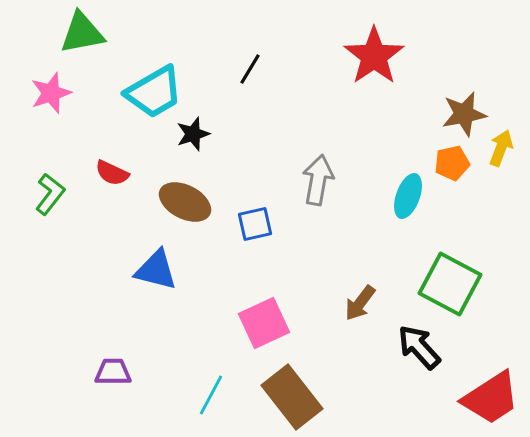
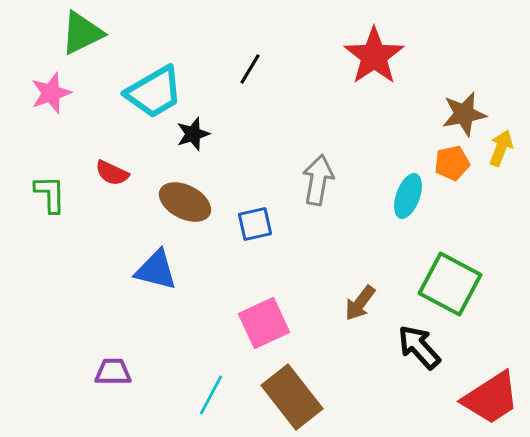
green triangle: rotated 15 degrees counterclockwise
green L-shape: rotated 39 degrees counterclockwise
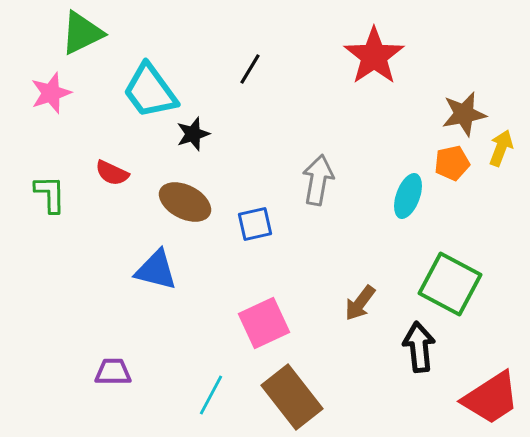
cyan trapezoid: moved 4 px left, 1 px up; rotated 84 degrees clockwise
black arrow: rotated 36 degrees clockwise
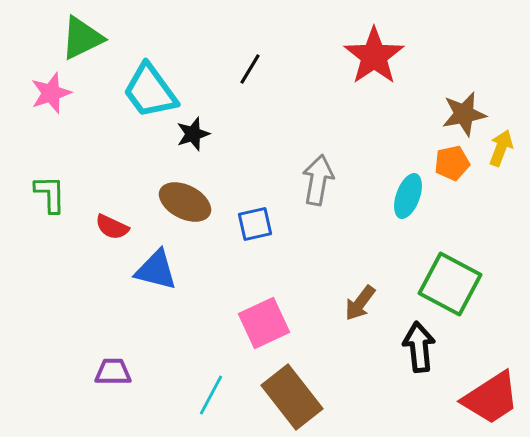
green triangle: moved 5 px down
red semicircle: moved 54 px down
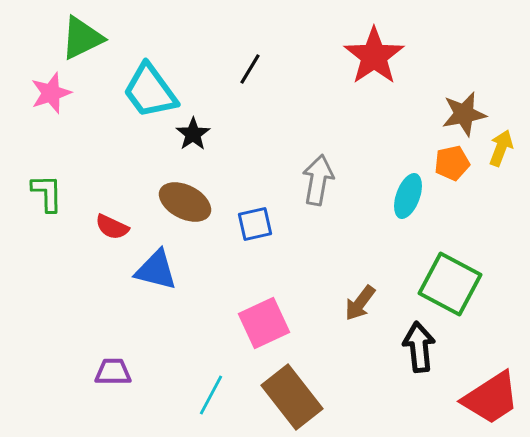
black star: rotated 16 degrees counterclockwise
green L-shape: moved 3 px left, 1 px up
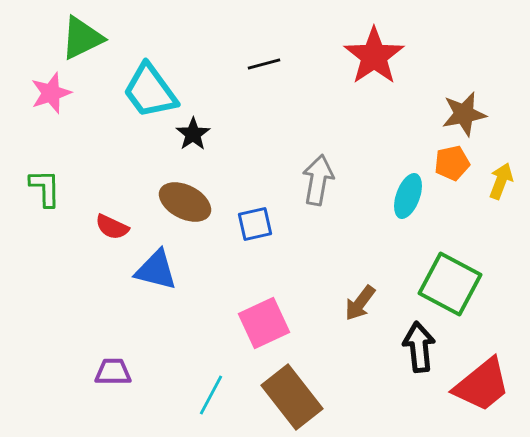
black line: moved 14 px right, 5 px up; rotated 44 degrees clockwise
yellow arrow: moved 33 px down
green L-shape: moved 2 px left, 5 px up
red trapezoid: moved 9 px left, 13 px up; rotated 6 degrees counterclockwise
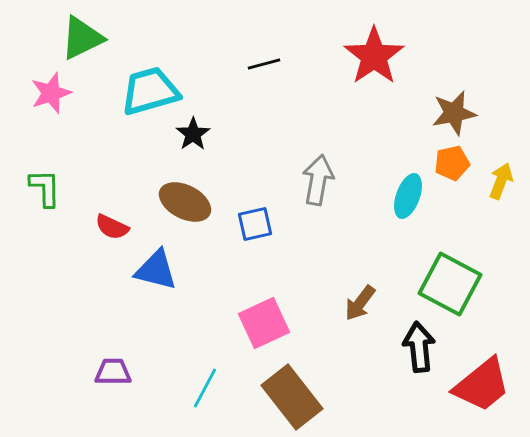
cyan trapezoid: rotated 110 degrees clockwise
brown star: moved 10 px left, 1 px up
cyan line: moved 6 px left, 7 px up
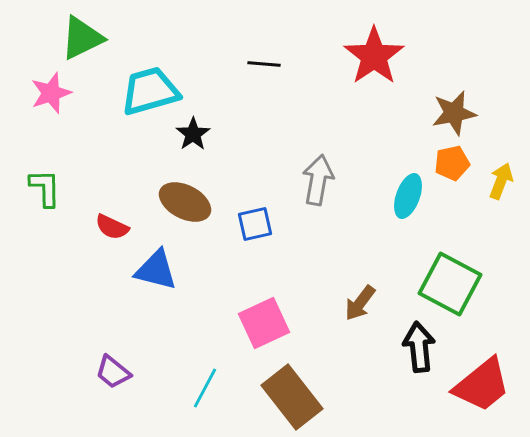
black line: rotated 20 degrees clockwise
purple trapezoid: rotated 141 degrees counterclockwise
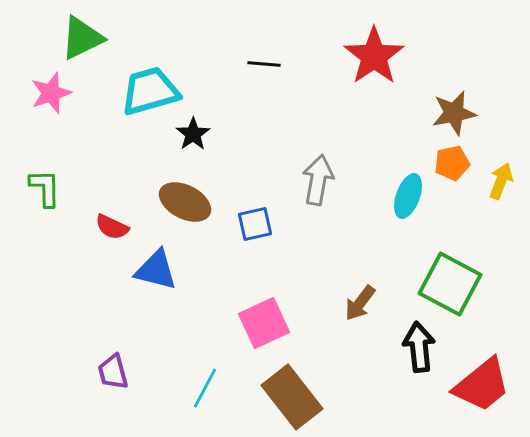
purple trapezoid: rotated 36 degrees clockwise
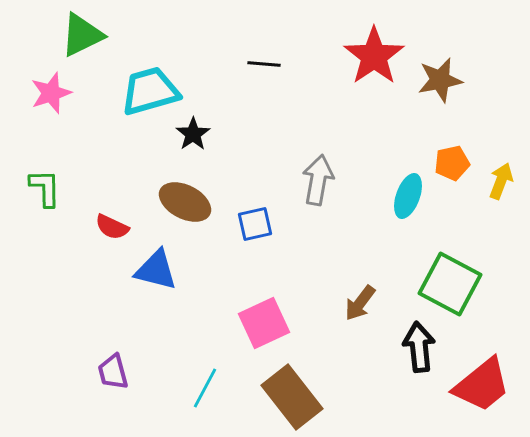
green triangle: moved 3 px up
brown star: moved 14 px left, 33 px up
